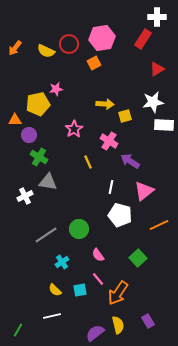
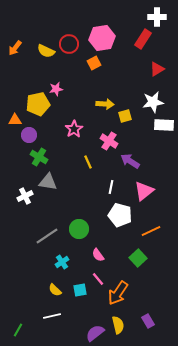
orange line at (159, 225): moved 8 px left, 6 px down
gray line at (46, 235): moved 1 px right, 1 px down
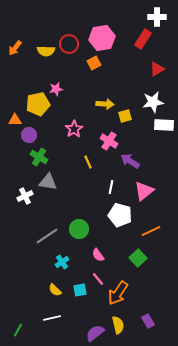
yellow semicircle at (46, 51): rotated 24 degrees counterclockwise
white line at (52, 316): moved 2 px down
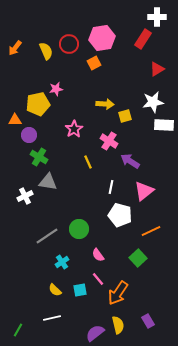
yellow semicircle at (46, 51): rotated 114 degrees counterclockwise
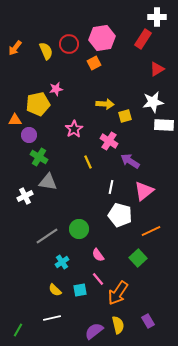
purple semicircle at (95, 333): moved 1 px left, 2 px up
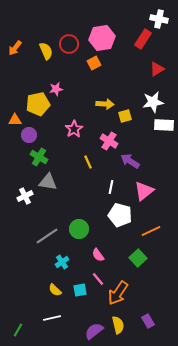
white cross at (157, 17): moved 2 px right, 2 px down; rotated 12 degrees clockwise
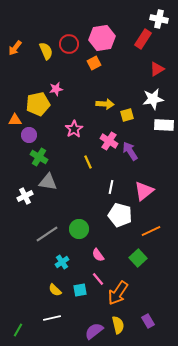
white star at (153, 102): moved 3 px up
yellow square at (125, 116): moved 2 px right, 1 px up
purple arrow at (130, 161): moved 10 px up; rotated 24 degrees clockwise
gray line at (47, 236): moved 2 px up
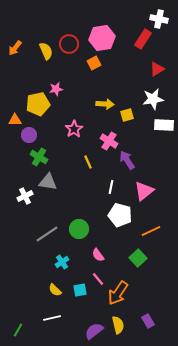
purple arrow at (130, 151): moved 3 px left, 9 px down
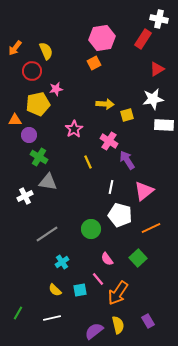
red circle at (69, 44): moved 37 px left, 27 px down
green circle at (79, 229): moved 12 px right
orange line at (151, 231): moved 3 px up
pink semicircle at (98, 255): moved 9 px right, 4 px down
green line at (18, 330): moved 17 px up
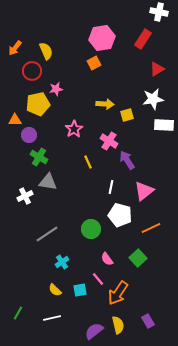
white cross at (159, 19): moved 7 px up
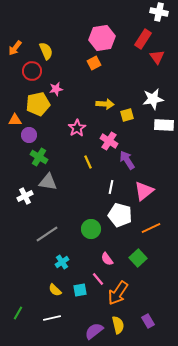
red triangle at (157, 69): moved 12 px up; rotated 35 degrees counterclockwise
pink star at (74, 129): moved 3 px right, 1 px up
